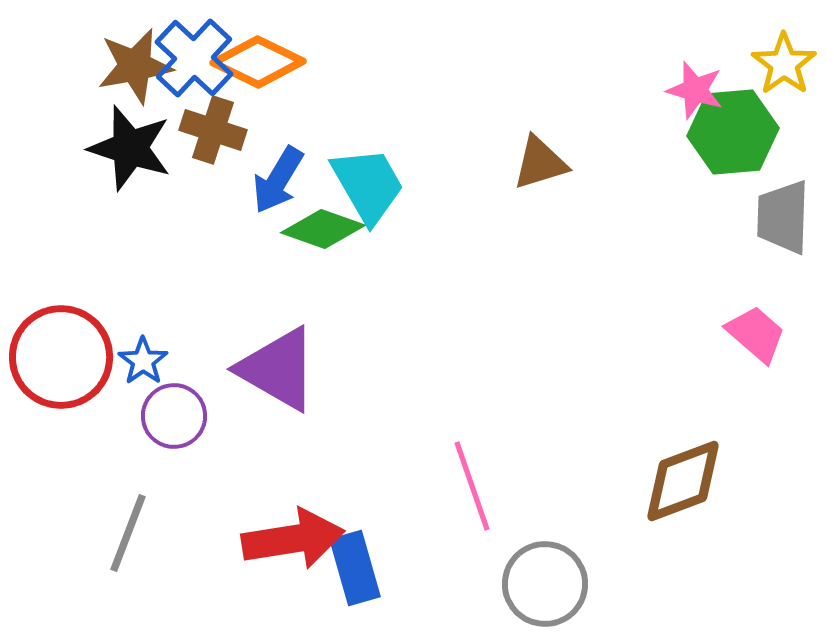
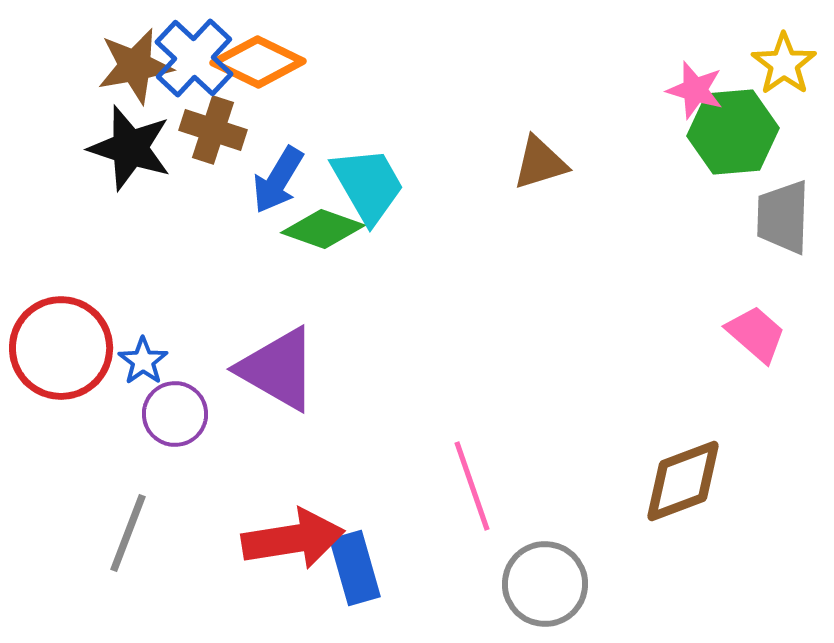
red circle: moved 9 px up
purple circle: moved 1 px right, 2 px up
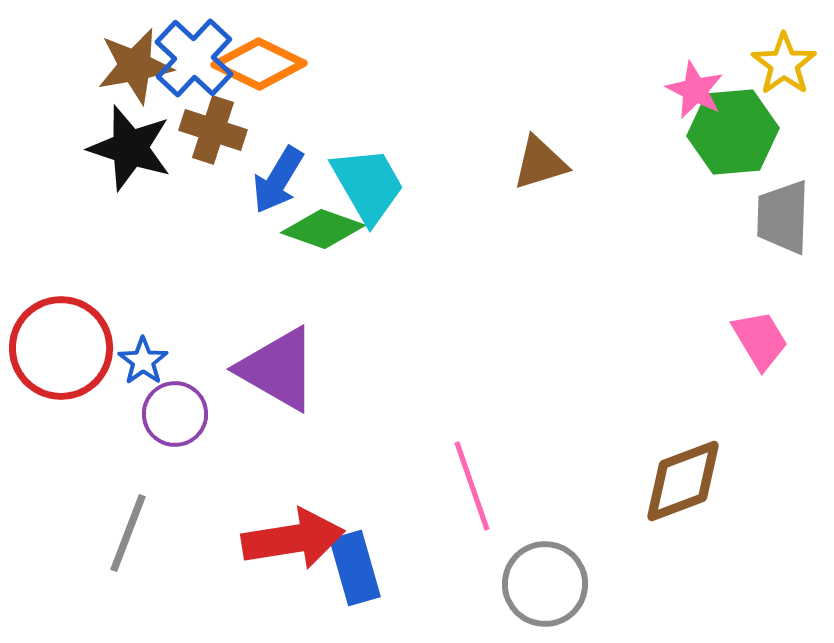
orange diamond: moved 1 px right, 2 px down
pink star: rotated 10 degrees clockwise
pink trapezoid: moved 4 px right, 6 px down; rotated 18 degrees clockwise
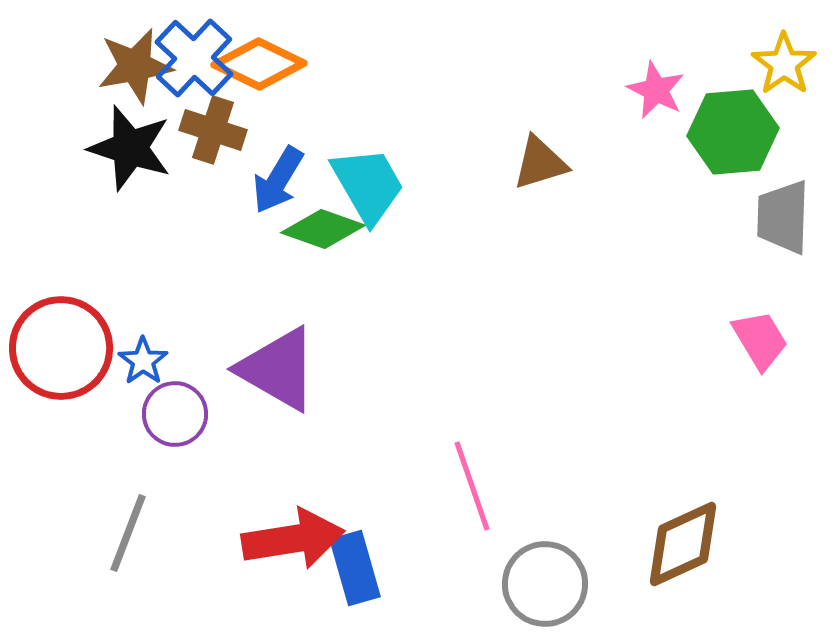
pink star: moved 39 px left
brown diamond: moved 63 px down; rotated 4 degrees counterclockwise
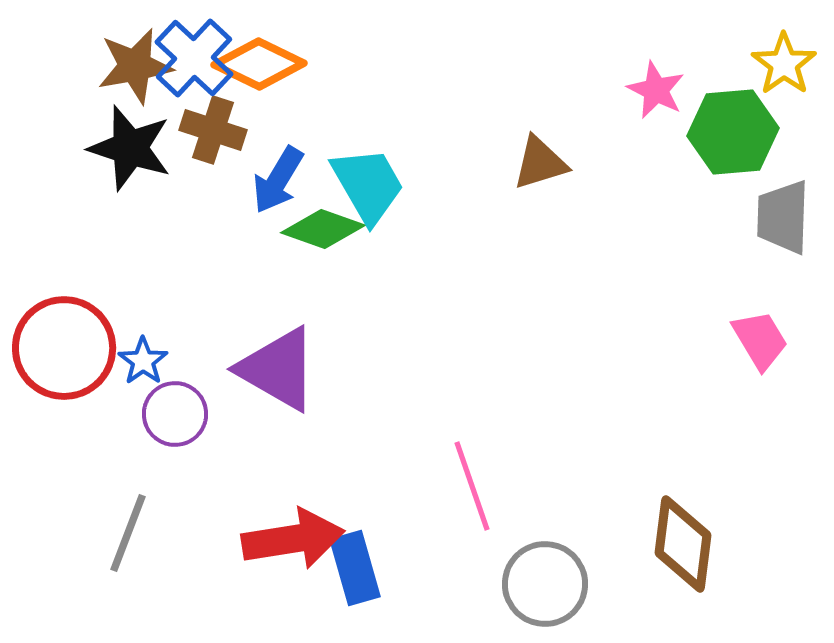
red circle: moved 3 px right
brown diamond: rotated 58 degrees counterclockwise
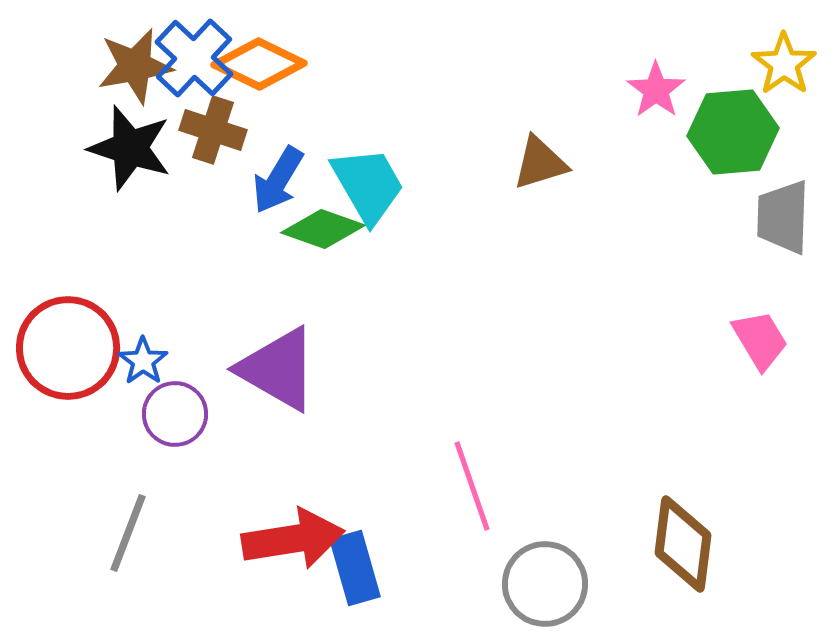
pink star: rotated 10 degrees clockwise
red circle: moved 4 px right
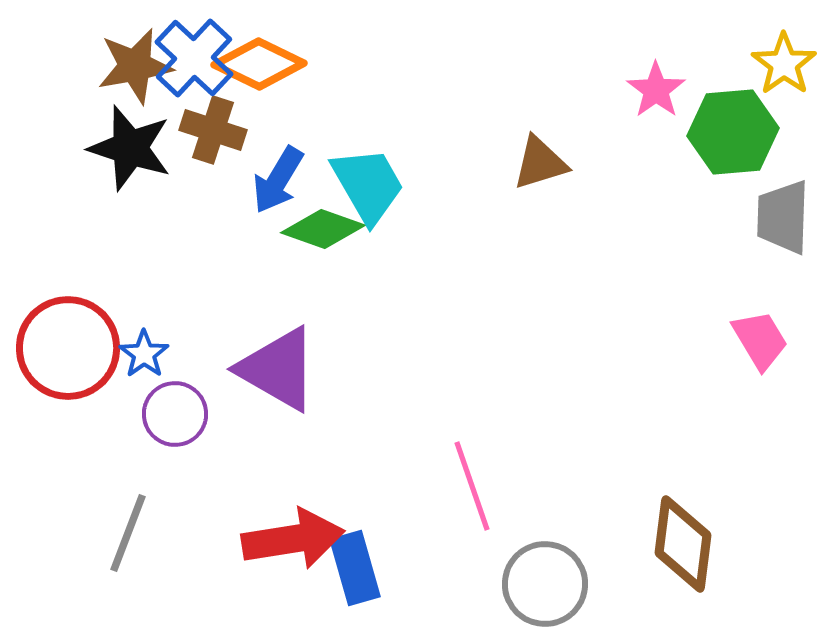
blue star: moved 1 px right, 7 px up
